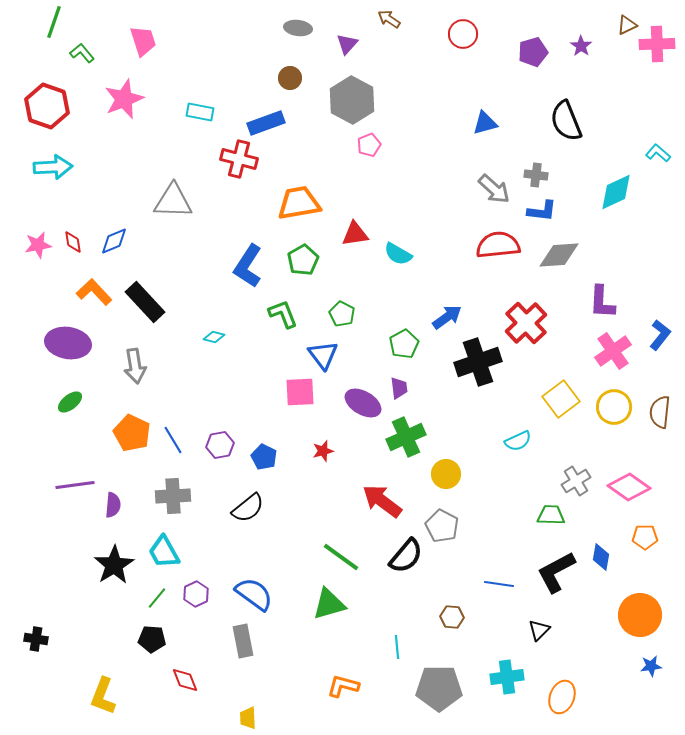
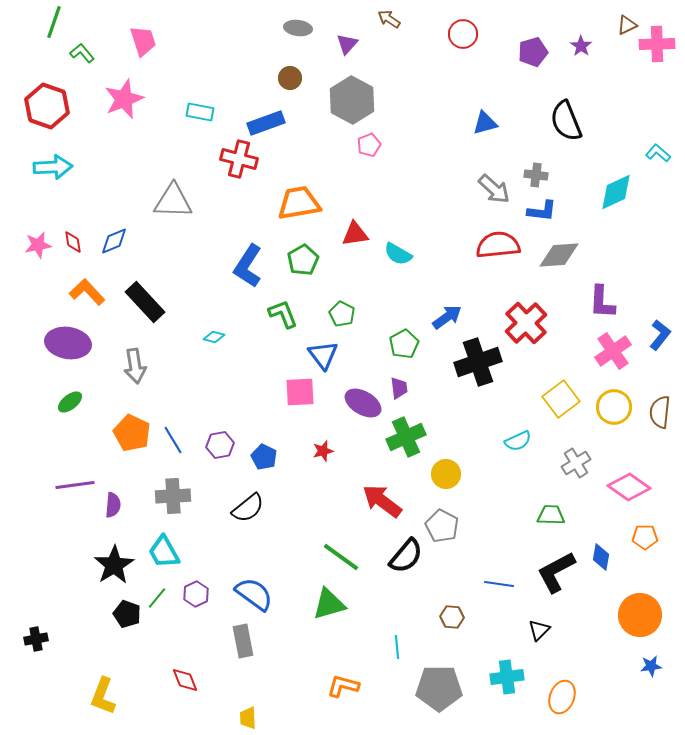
orange L-shape at (94, 292): moved 7 px left
gray cross at (576, 481): moved 18 px up
black cross at (36, 639): rotated 20 degrees counterclockwise
black pentagon at (152, 639): moved 25 px left, 25 px up; rotated 16 degrees clockwise
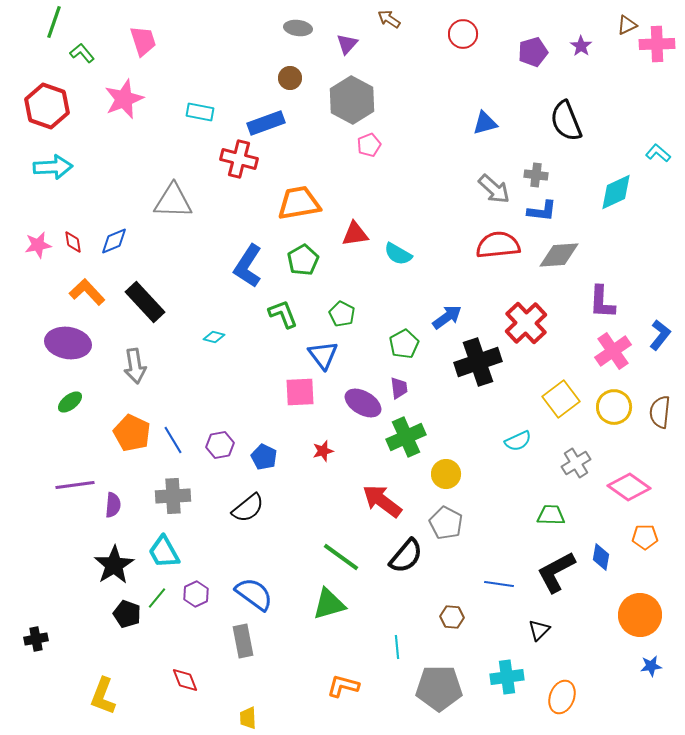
gray pentagon at (442, 526): moved 4 px right, 3 px up
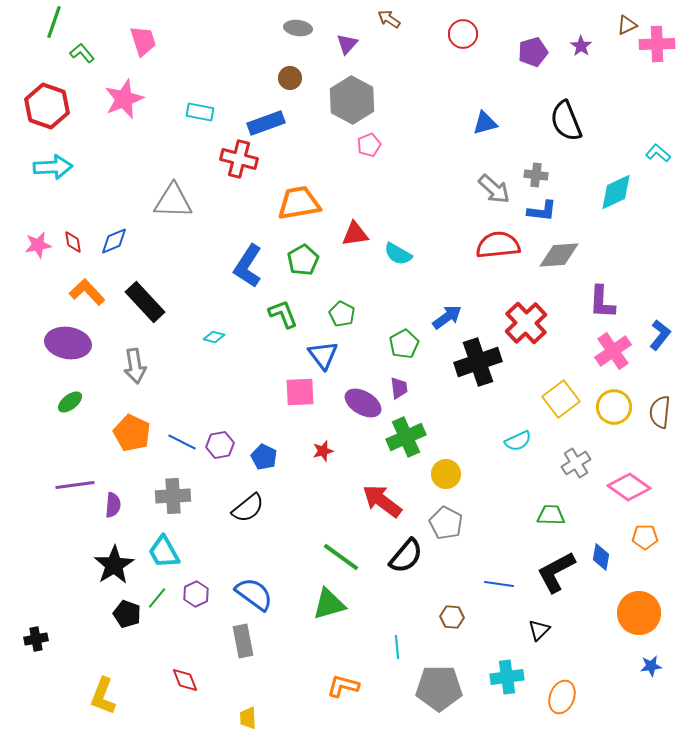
blue line at (173, 440): moved 9 px right, 2 px down; rotated 32 degrees counterclockwise
orange circle at (640, 615): moved 1 px left, 2 px up
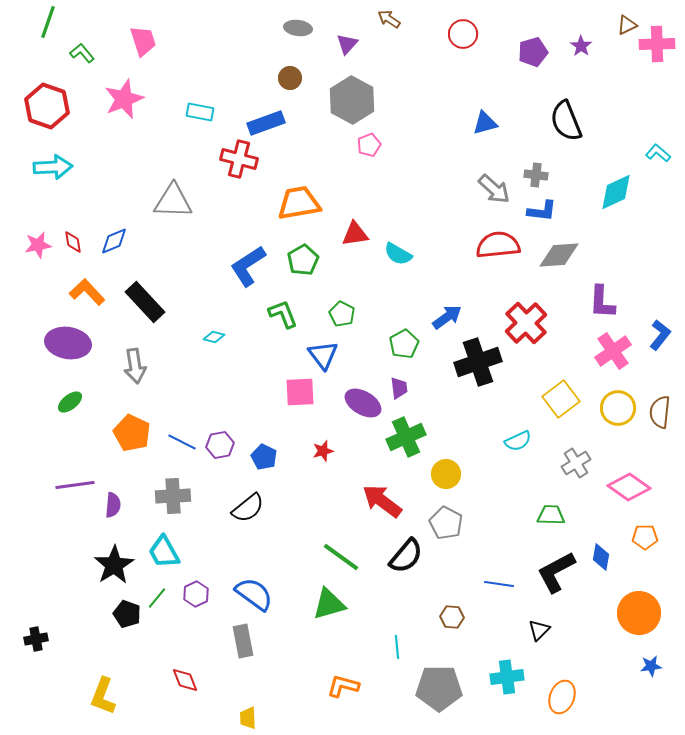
green line at (54, 22): moved 6 px left
blue L-shape at (248, 266): rotated 24 degrees clockwise
yellow circle at (614, 407): moved 4 px right, 1 px down
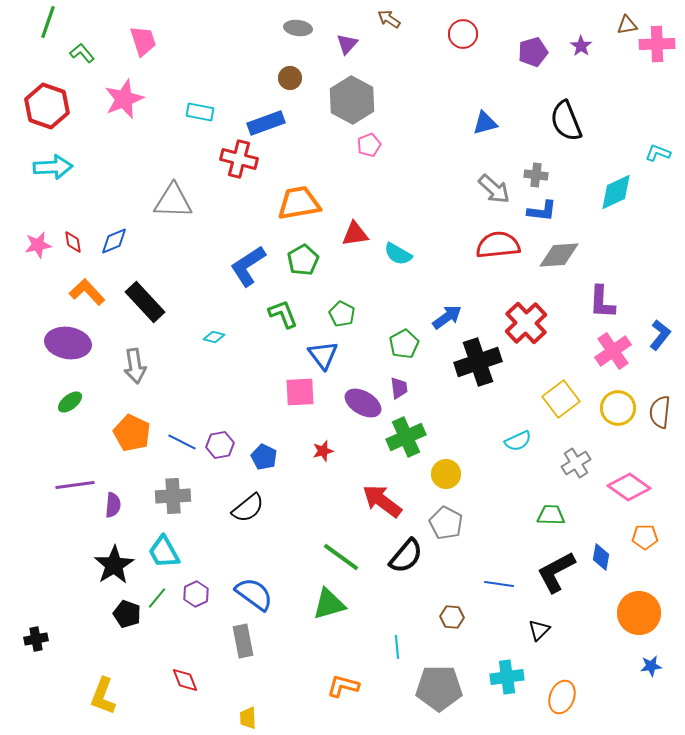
brown triangle at (627, 25): rotated 15 degrees clockwise
cyan L-shape at (658, 153): rotated 20 degrees counterclockwise
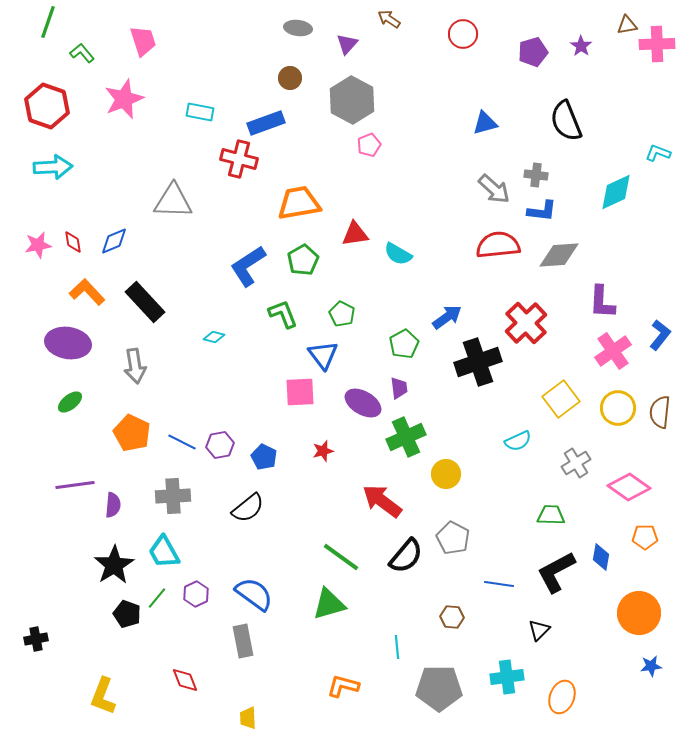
gray pentagon at (446, 523): moved 7 px right, 15 px down
